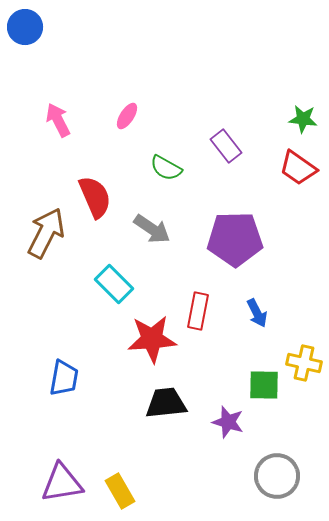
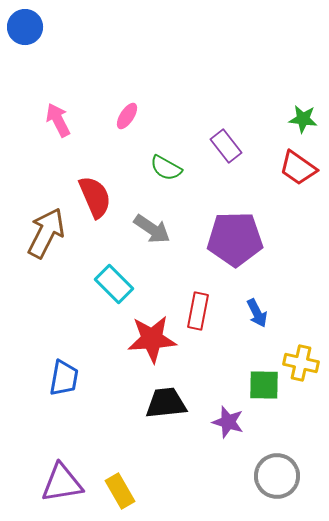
yellow cross: moved 3 px left
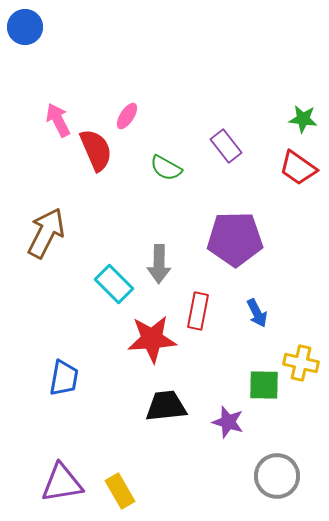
red semicircle: moved 1 px right, 47 px up
gray arrow: moved 7 px right, 35 px down; rotated 57 degrees clockwise
black trapezoid: moved 3 px down
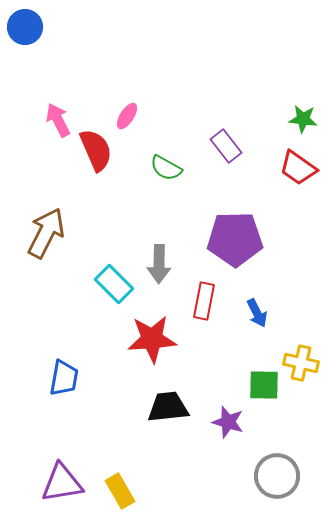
red rectangle: moved 6 px right, 10 px up
black trapezoid: moved 2 px right, 1 px down
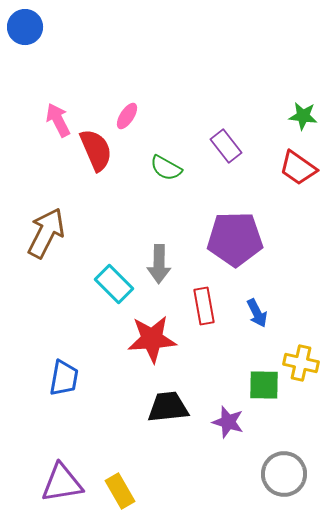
green star: moved 3 px up
red rectangle: moved 5 px down; rotated 21 degrees counterclockwise
gray circle: moved 7 px right, 2 px up
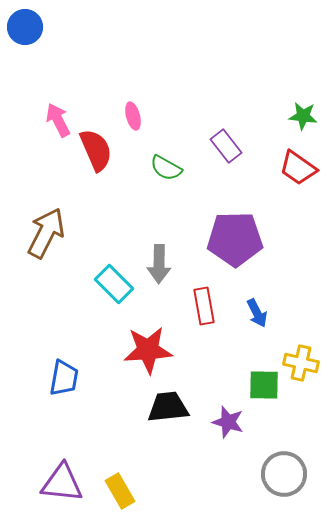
pink ellipse: moved 6 px right; rotated 48 degrees counterclockwise
red star: moved 4 px left, 11 px down
purple triangle: rotated 15 degrees clockwise
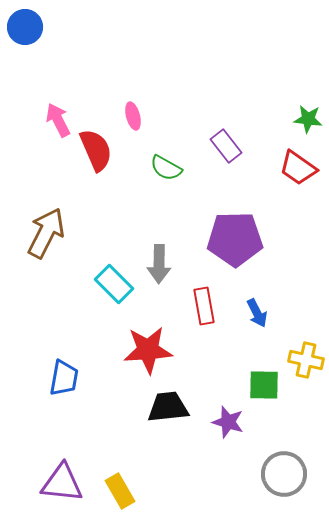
green star: moved 5 px right, 3 px down
yellow cross: moved 5 px right, 3 px up
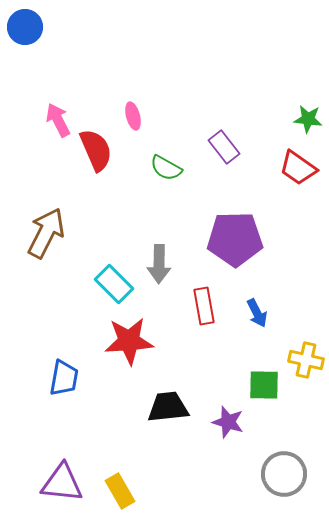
purple rectangle: moved 2 px left, 1 px down
red star: moved 19 px left, 9 px up
